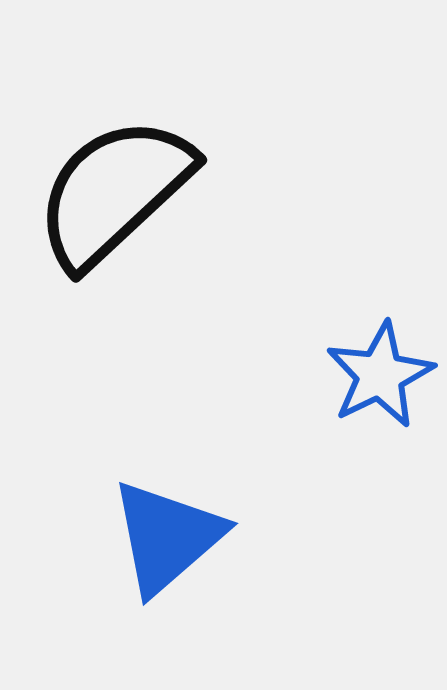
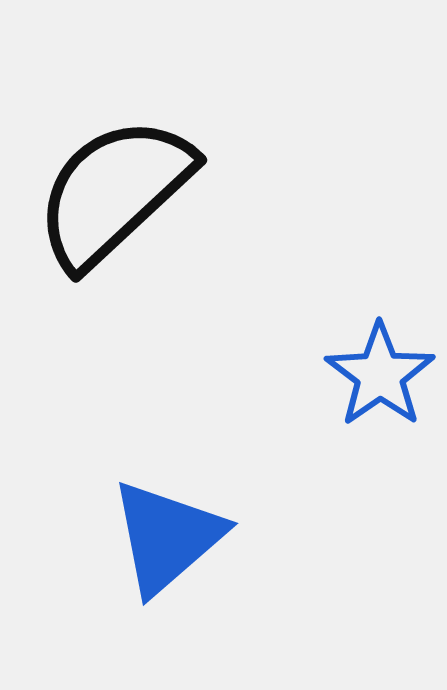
blue star: rotated 9 degrees counterclockwise
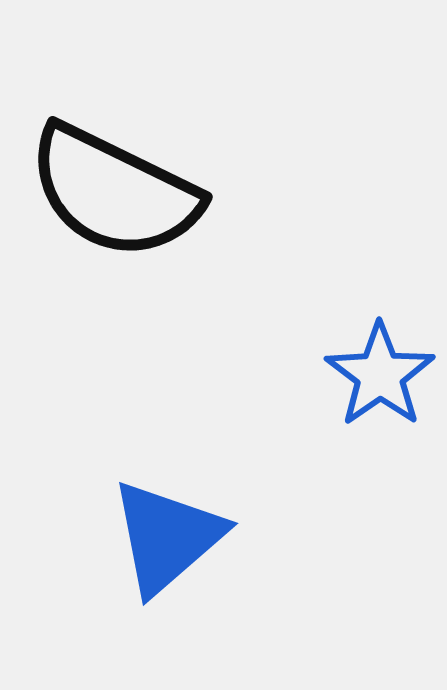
black semicircle: rotated 111 degrees counterclockwise
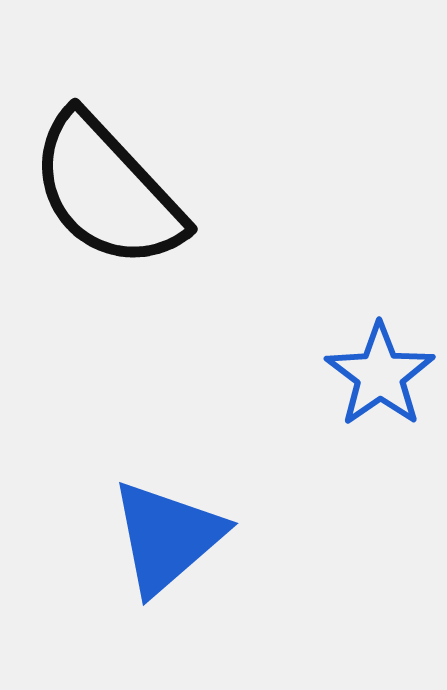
black semicircle: moved 7 px left, 1 px up; rotated 21 degrees clockwise
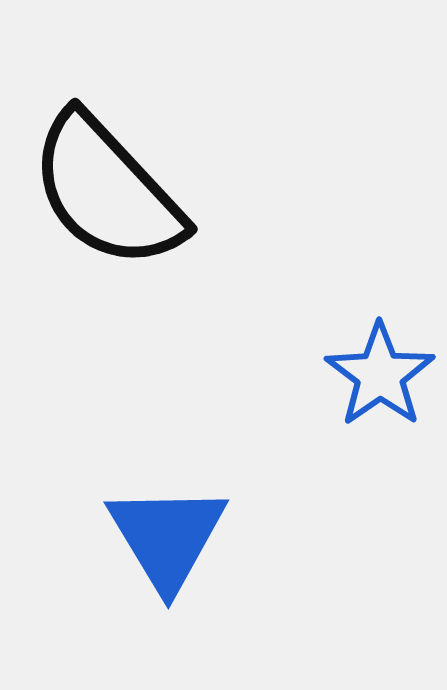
blue triangle: rotated 20 degrees counterclockwise
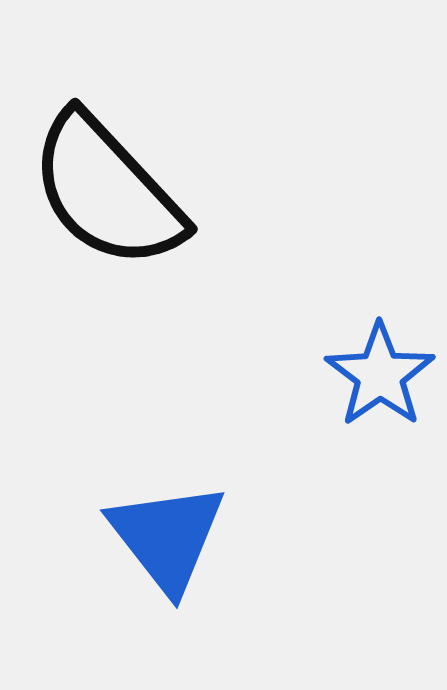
blue triangle: rotated 7 degrees counterclockwise
